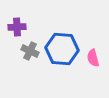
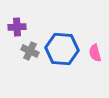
pink semicircle: moved 2 px right, 5 px up
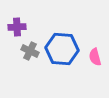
pink semicircle: moved 4 px down
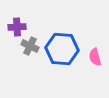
gray cross: moved 5 px up
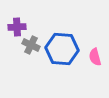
gray cross: moved 1 px right, 1 px up
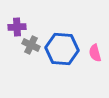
pink semicircle: moved 4 px up
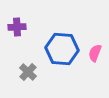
gray cross: moved 3 px left, 27 px down; rotated 18 degrees clockwise
pink semicircle: rotated 36 degrees clockwise
